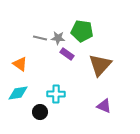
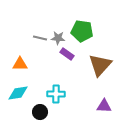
orange triangle: rotated 35 degrees counterclockwise
purple triangle: rotated 21 degrees counterclockwise
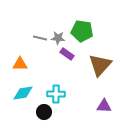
cyan diamond: moved 5 px right
black circle: moved 4 px right
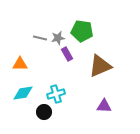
gray star: rotated 16 degrees counterclockwise
purple rectangle: rotated 24 degrees clockwise
brown triangle: moved 1 px down; rotated 25 degrees clockwise
cyan cross: rotated 18 degrees counterclockwise
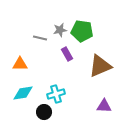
gray star: moved 2 px right, 8 px up
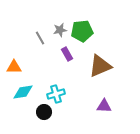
green pentagon: rotated 15 degrees counterclockwise
gray line: rotated 48 degrees clockwise
orange triangle: moved 6 px left, 3 px down
cyan diamond: moved 1 px up
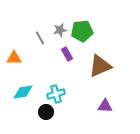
orange triangle: moved 9 px up
purple triangle: moved 1 px right
black circle: moved 2 px right
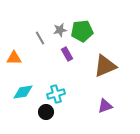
brown triangle: moved 5 px right
purple triangle: rotated 21 degrees counterclockwise
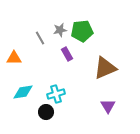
brown triangle: moved 2 px down
purple triangle: moved 3 px right; rotated 42 degrees counterclockwise
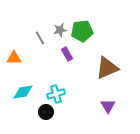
brown triangle: moved 2 px right
